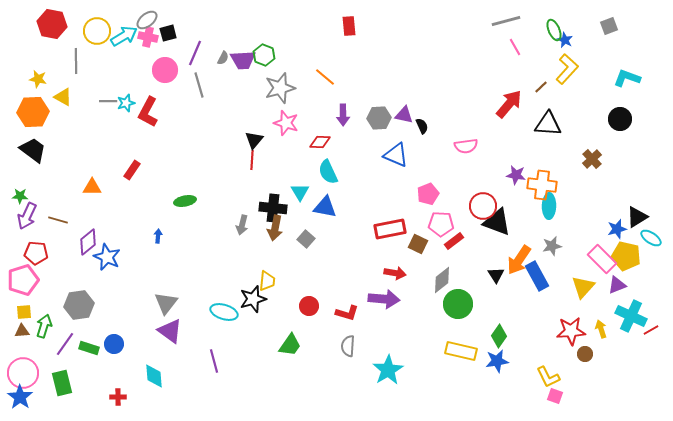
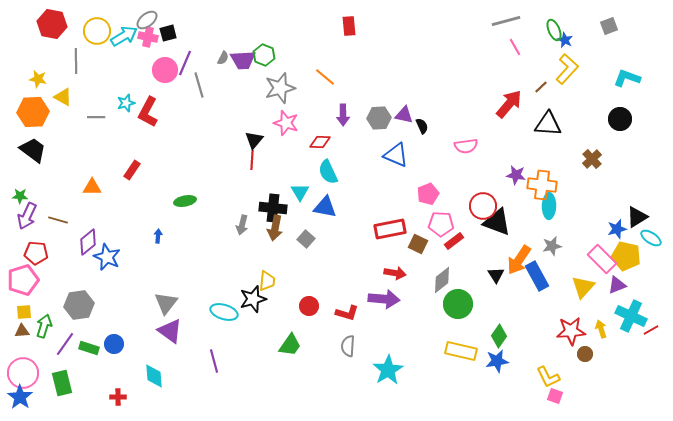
purple line at (195, 53): moved 10 px left, 10 px down
gray line at (108, 101): moved 12 px left, 16 px down
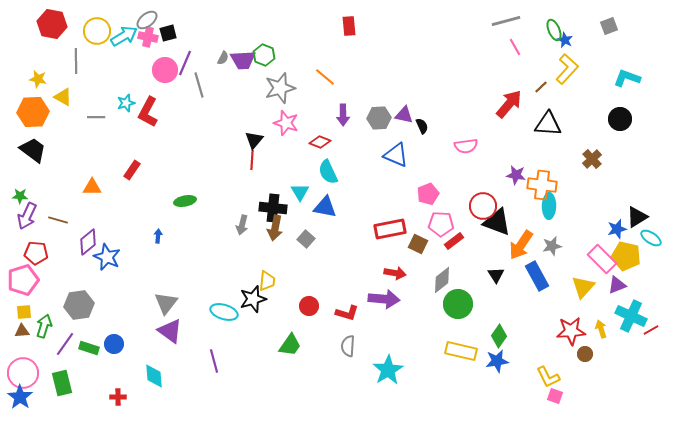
red diamond at (320, 142): rotated 20 degrees clockwise
orange arrow at (519, 260): moved 2 px right, 15 px up
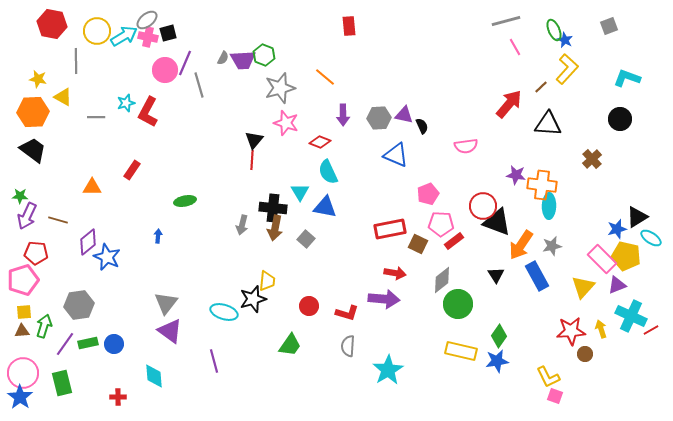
green rectangle at (89, 348): moved 1 px left, 5 px up; rotated 30 degrees counterclockwise
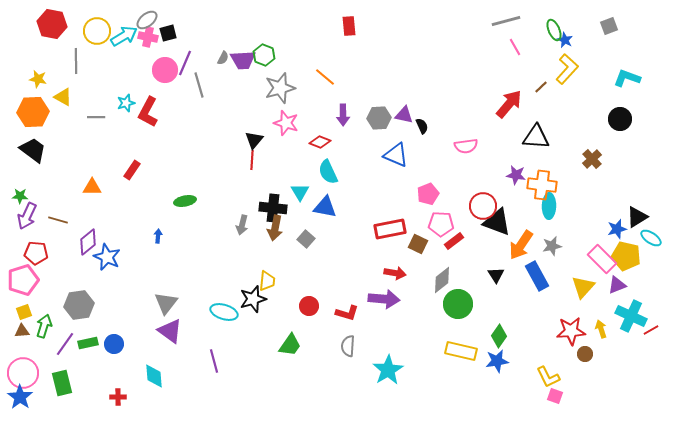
black triangle at (548, 124): moved 12 px left, 13 px down
yellow square at (24, 312): rotated 14 degrees counterclockwise
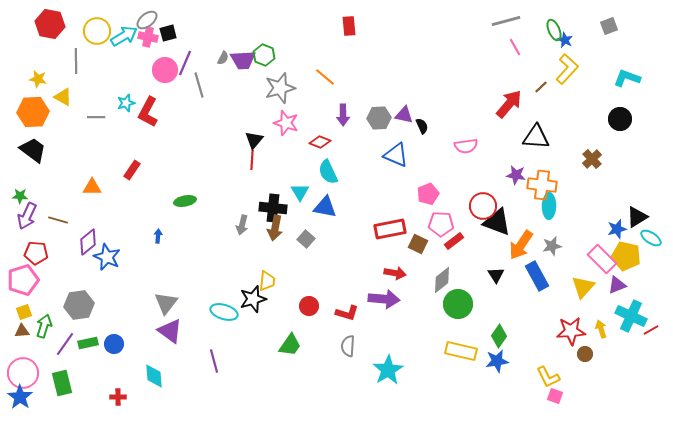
red hexagon at (52, 24): moved 2 px left
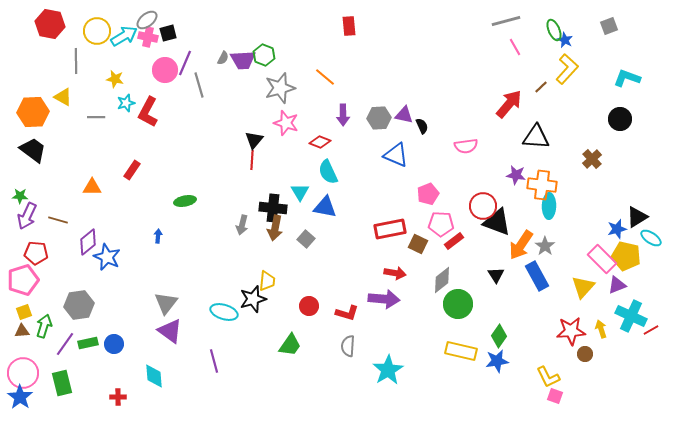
yellow star at (38, 79): moved 77 px right
gray star at (552, 246): moved 7 px left; rotated 24 degrees counterclockwise
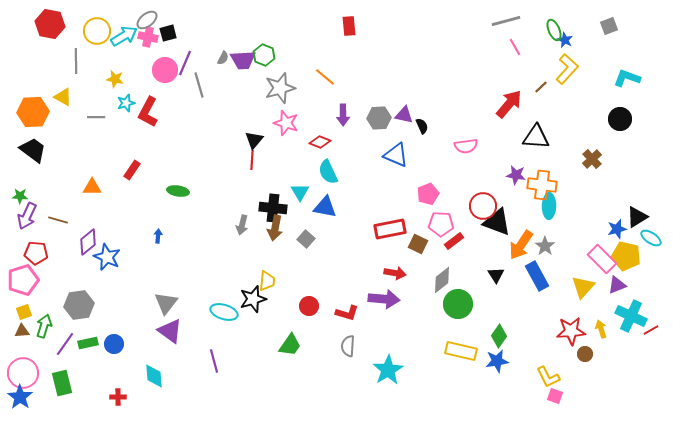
green ellipse at (185, 201): moved 7 px left, 10 px up; rotated 20 degrees clockwise
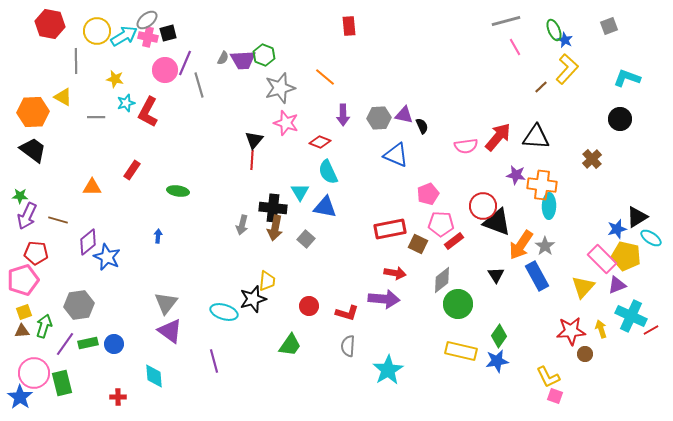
red arrow at (509, 104): moved 11 px left, 33 px down
pink circle at (23, 373): moved 11 px right
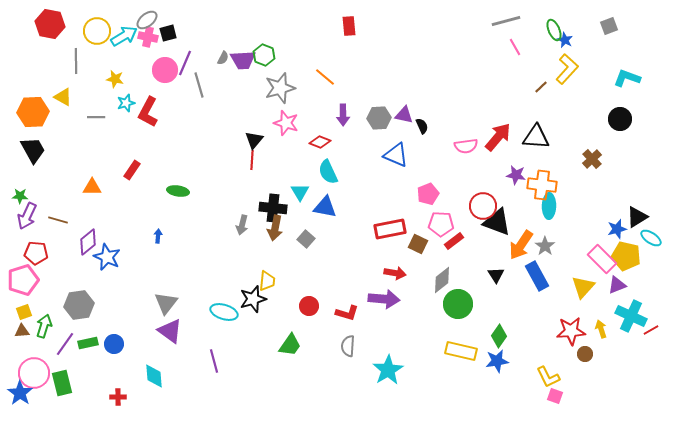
black trapezoid at (33, 150): rotated 24 degrees clockwise
blue star at (20, 397): moved 4 px up
